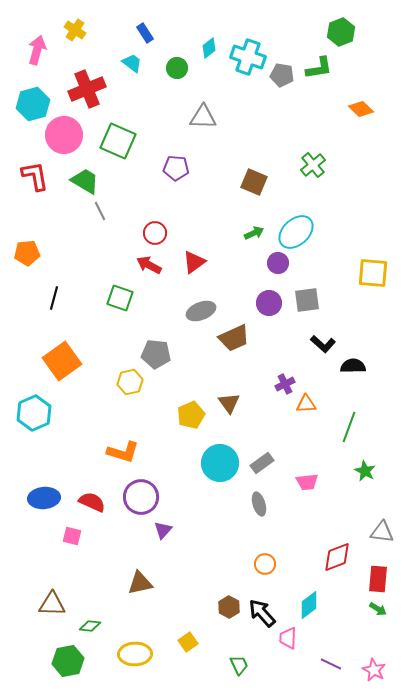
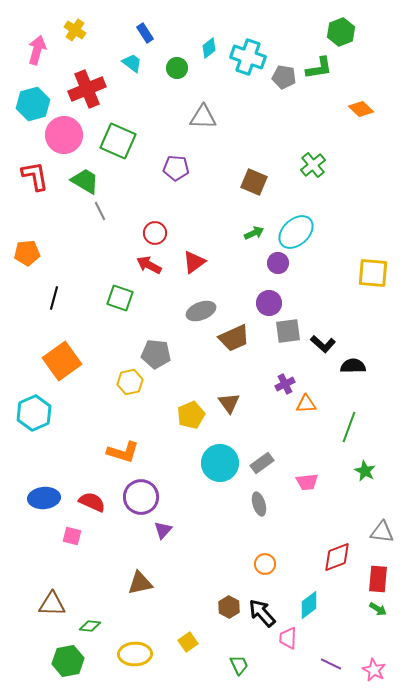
gray pentagon at (282, 75): moved 2 px right, 2 px down
gray square at (307, 300): moved 19 px left, 31 px down
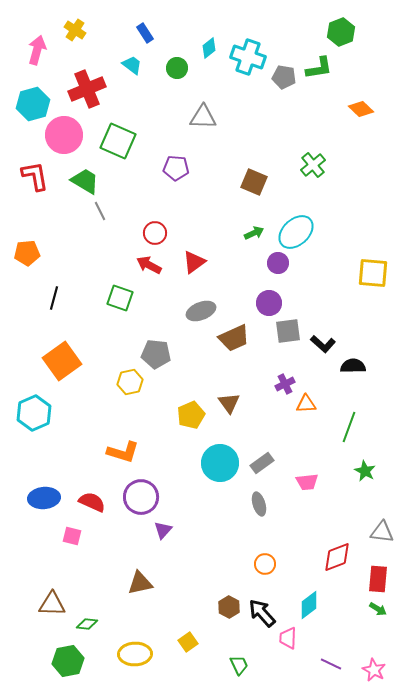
cyan trapezoid at (132, 63): moved 2 px down
green diamond at (90, 626): moved 3 px left, 2 px up
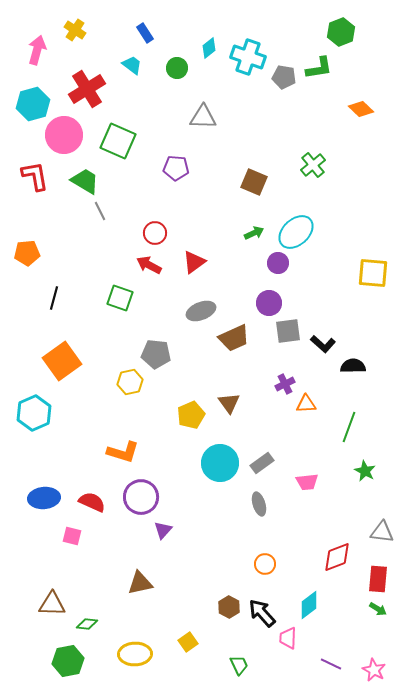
red cross at (87, 89): rotated 9 degrees counterclockwise
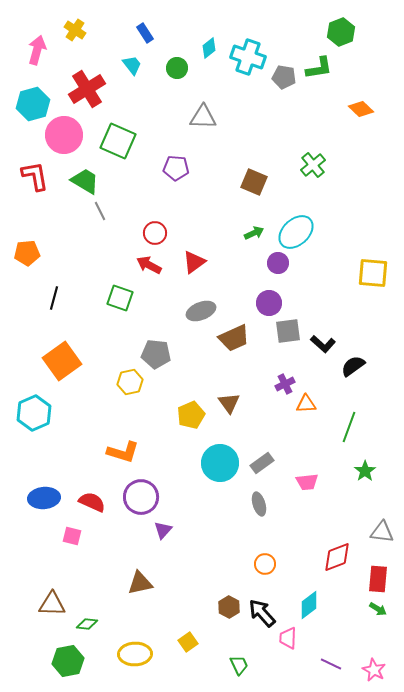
cyan trapezoid at (132, 65): rotated 15 degrees clockwise
black semicircle at (353, 366): rotated 35 degrees counterclockwise
green star at (365, 471): rotated 10 degrees clockwise
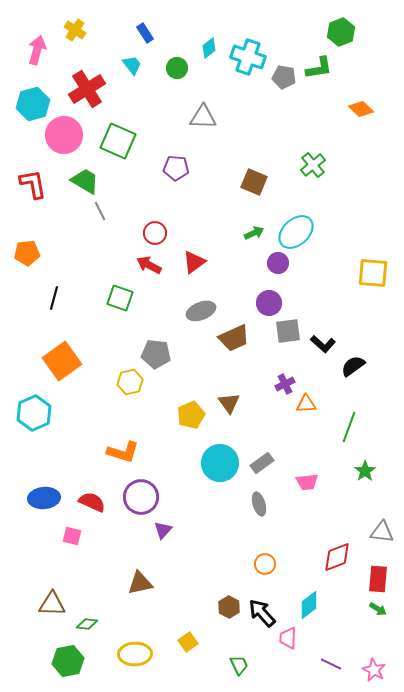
red L-shape at (35, 176): moved 2 px left, 8 px down
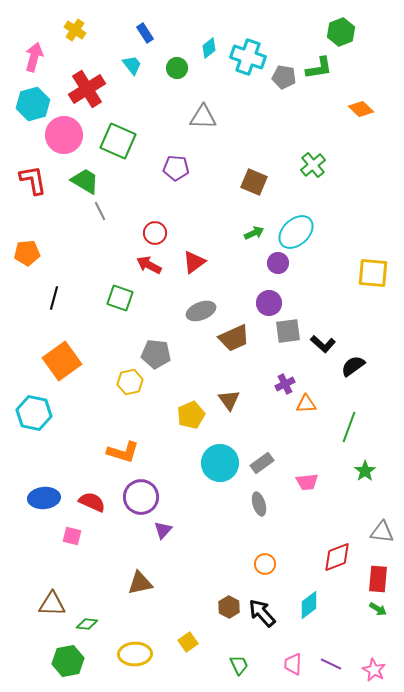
pink arrow at (37, 50): moved 3 px left, 7 px down
red L-shape at (33, 184): moved 4 px up
brown triangle at (229, 403): moved 3 px up
cyan hexagon at (34, 413): rotated 24 degrees counterclockwise
pink trapezoid at (288, 638): moved 5 px right, 26 px down
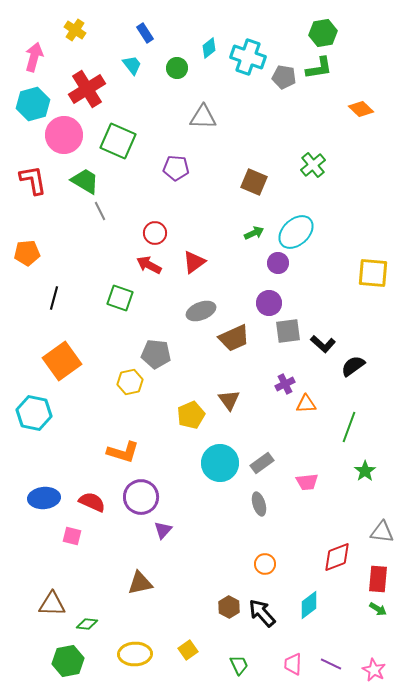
green hexagon at (341, 32): moved 18 px left, 1 px down; rotated 12 degrees clockwise
yellow square at (188, 642): moved 8 px down
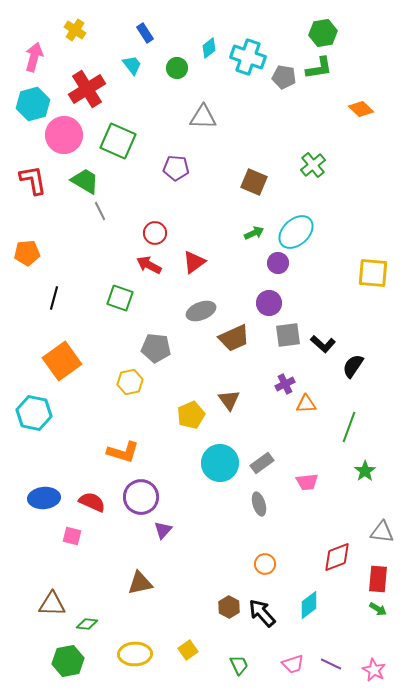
gray square at (288, 331): moved 4 px down
gray pentagon at (156, 354): moved 6 px up
black semicircle at (353, 366): rotated 20 degrees counterclockwise
pink trapezoid at (293, 664): rotated 110 degrees counterclockwise
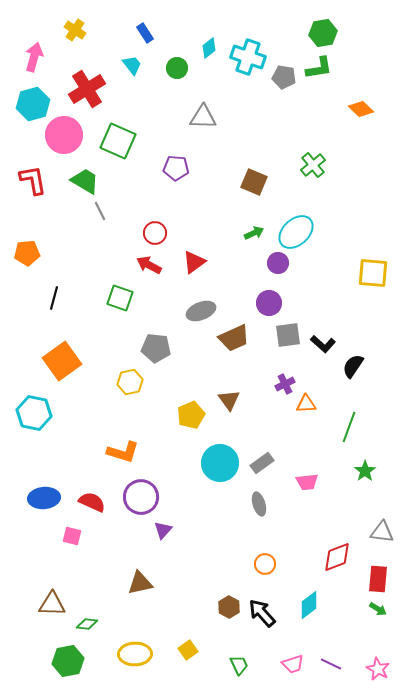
pink star at (374, 670): moved 4 px right, 1 px up
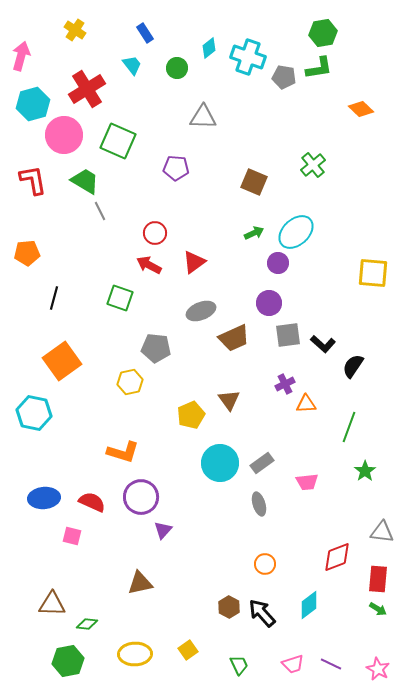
pink arrow at (34, 57): moved 13 px left, 1 px up
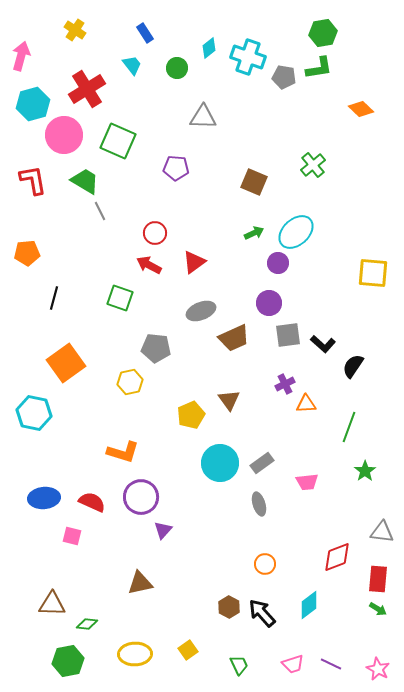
orange square at (62, 361): moved 4 px right, 2 px down
